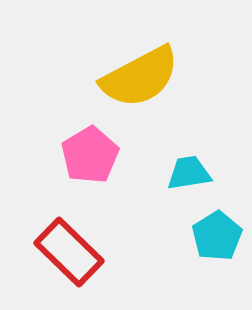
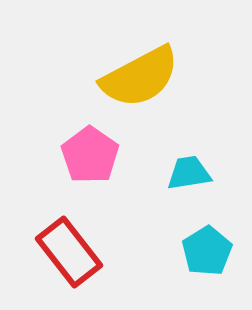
pink pentagon: rotated 6 degrees counterclockwise
cyan pentagon: moved 10 px left, 15 px down
red rectangle: rotated 8 degrees clockwise
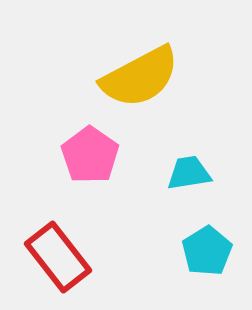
red rectangle: moved 11 px left, 5 px down
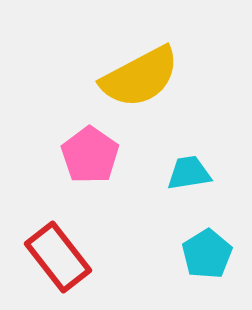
cyan pentagon: moved 3 px down
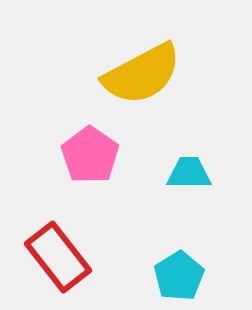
yellow semicircle: moved 2 px right, 3 px up
cyan trapezoid: rotated 9 degrees clockwise
cyan pentagon: moved 28 px left, 22 px down
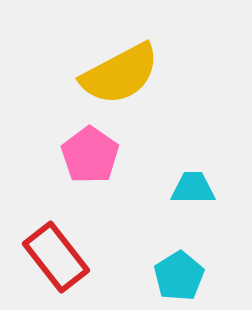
yellow semicircle: moved 22 px left
cyan trapezoid: moved 4 px right, 15 px down
red rectangle: moved 2 px left
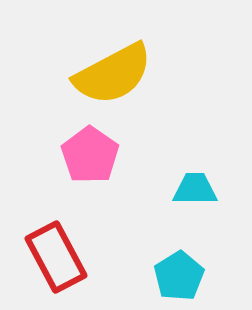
yellow semicircle: moved 7 px left
cyan trapezoid: moved 2 px right, 1 px down
red rectangle: rotated 10 degrees clockwise
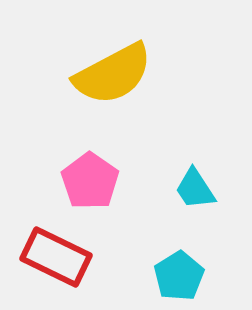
pink pentagon: moved 26 px down
cyan trapezoid: rotated 123 degrees counterclockwise
red rectangle: rotated 36 degrees counterclockwise
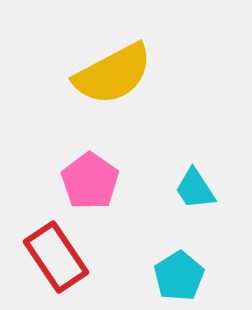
red rectangle: rotated 30 degrees clockwise
